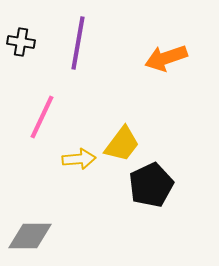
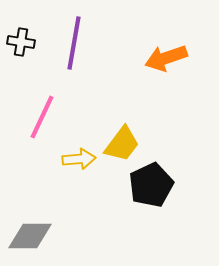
purple line: moved 4 px left
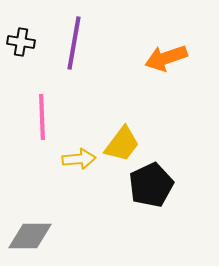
pink line: rotated 27 degrees counterclockwise
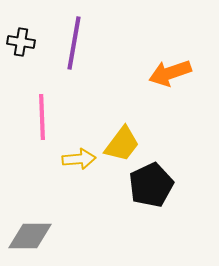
orange arrow: moved 4 px right, 15 px down
